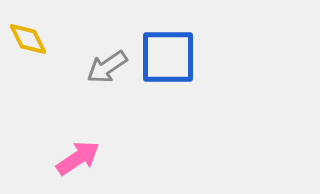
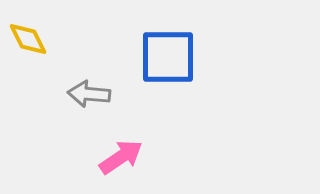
gray arrow: moved 18 px left, 27 px down; rotated 39 degrees clockwise
pink arrow: moved 43 px right, 1 px up
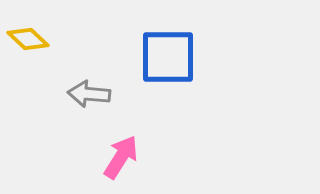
yellow diamond: rotated 21 degrees counterclockwise
pink arrow: rotated 24 degrees counterclockwise
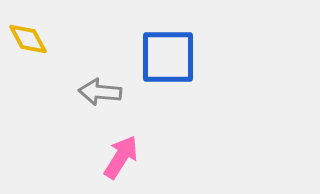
yellow diamond: rotated 18 degrees clockwise
gray arrow: moved 11 px right, 2 px up
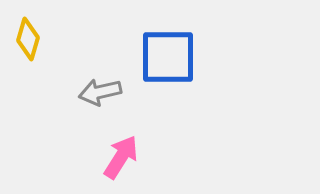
yellow diamond: rotated 45 degrees clockwise
gray arrow: rotated 18 degrees counterclockwise
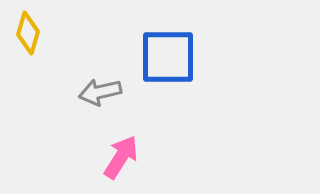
yellow diamond: moved 6 px up
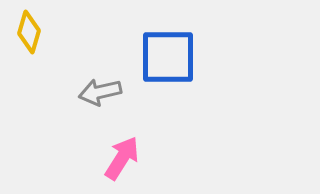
yellow diamond: moved 1 px right, 1 px up
pink arrow: moved 1 px right, 1 px down
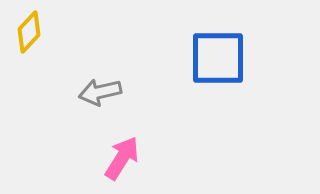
yellow diamond: rotated 27 degrees clockwise
blue square: moved 50 px right, 1 px down
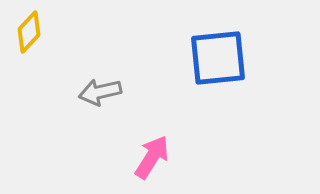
blue square: rotated 6 degrees counterclockwise
pink arrow: moved 30 px right, 1 px up
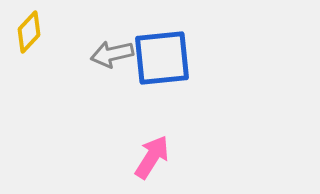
blue square: moved 56 px left
gray arrow: moved 12 px right, 38 px up
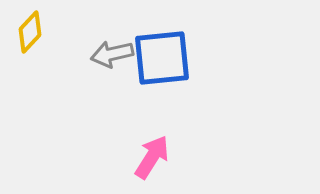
yellow diamond: moved 1 px right
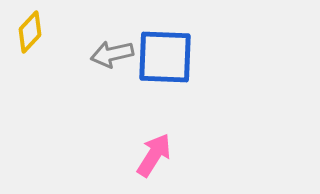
blue square: moved 3 px right, 1 px up; rotated 8 degrees clockwise
pink arrow: moved 2 px right, 2 px up
